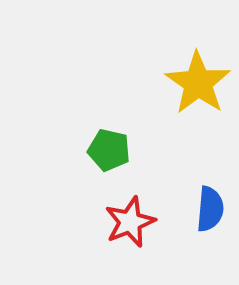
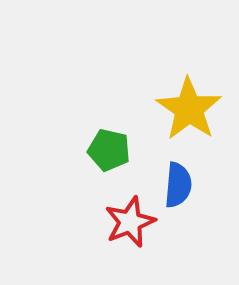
yellow star: moved 9 px left, 26 px down
blue semicircle: moved 32 px left, 24 px up
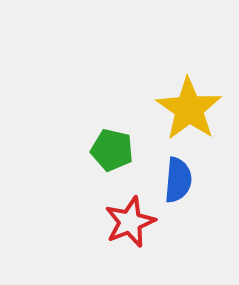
green pentagon: moved 3 px right
blue semicircle: moved 5 px up
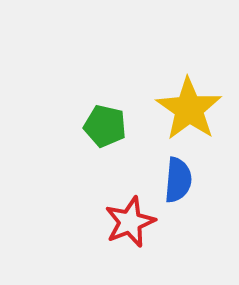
green pentagon: moved 7 px left, 24 px up
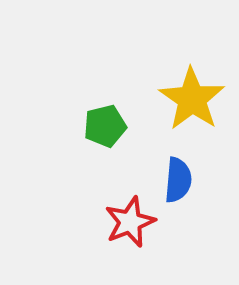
yellow star: moved 3 px right, 10 px up
green pentagon: rotated 27 degrees counterclockwise
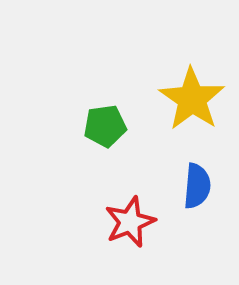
green pentagon: rotated 6 degrees clockwise
blue semicircle: moved 19 px right, 6 px down
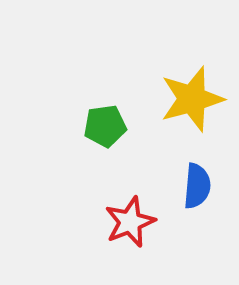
yellow star: rotated 22 degrees clockwise
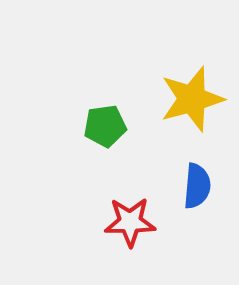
red star: rotated 21 degrees clockwise
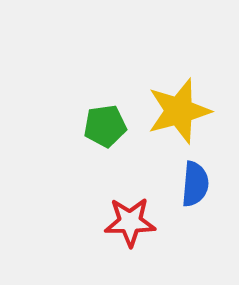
yellow star: moved 13 px left, 12 px down
blue semicircle: moved 2 px left, 2 px up
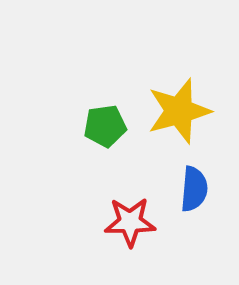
blue semicircle: moved 1 px left, 5 px down
